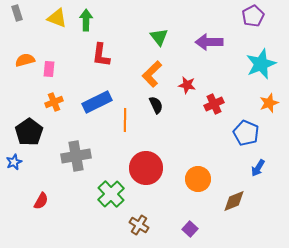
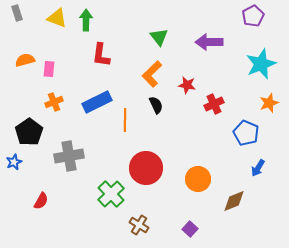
gray cross: moved 7 px left
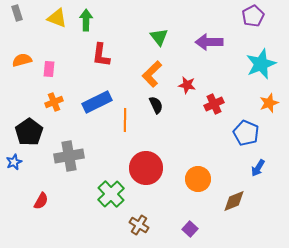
orange semicircle: moved 3 px left
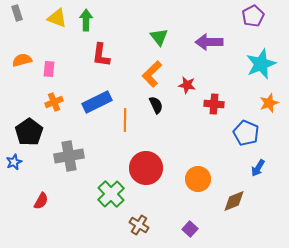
red cross: rotated 30 degrees clockwise
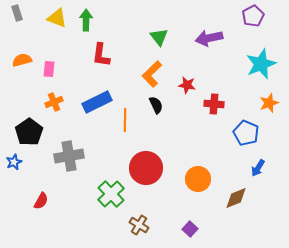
purple arrow: moved 4 px up; rotated 12 degrees counterclockwise
brown diamond: moved 2 px right, 3 px up
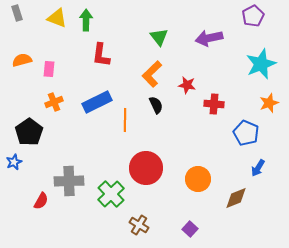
gray cross: moved 25 px down; rotated 8 degrees clockwise
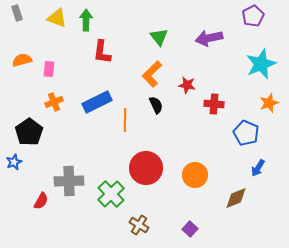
red L-shape: moved 1 px right, 3 px up
orange circle: moved 3 px left, 4 px up
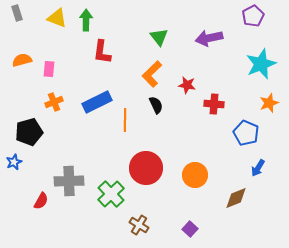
black pentagon: rotated 20 degrees clockwise
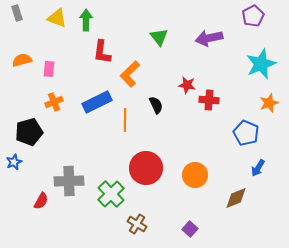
orange L-shape: moved 22 px left
red cross: moved 5 px left, 4 px up
brown cross: moved 2 px left, 1 px up
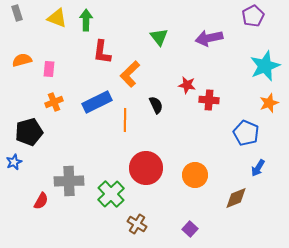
cyan star: moved 4 px right, 2 px down
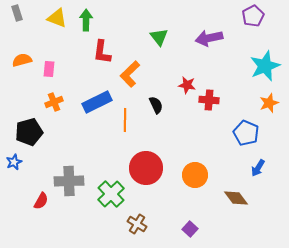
brown diamond: rotated 75 degrees clockwise
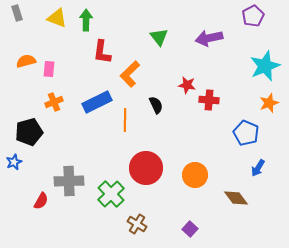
orange semicircle: moved 4 px right, 1 px down
